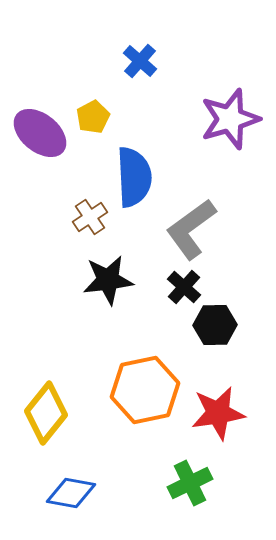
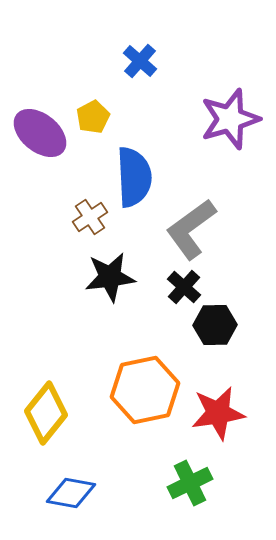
black star: moved 2 px right, 3 px up
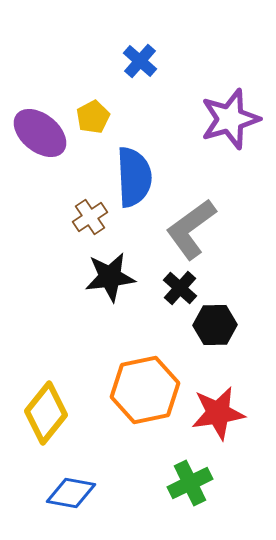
black cross: moved 4 px left, 1 px down
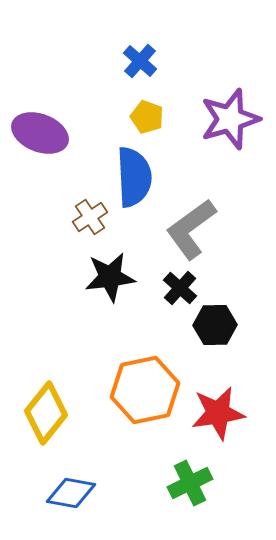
yellow pentagon: moved 54 px right; rotated 24 degrees counterclockwise
purple ellipse: rotated 18 degrees counterclockwise
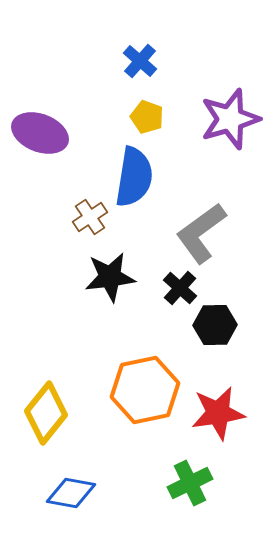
blue semicircle: rotated 12 degrees clockwise
gray L-shape: moved 10 px right, 4 px down
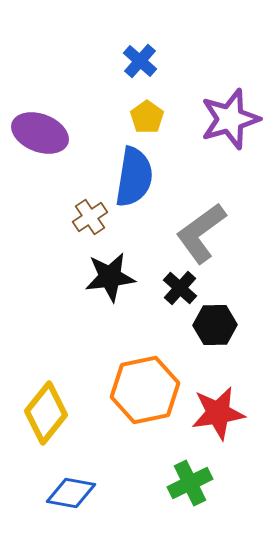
yellow pentagon: rotated 16 degrees clockwise
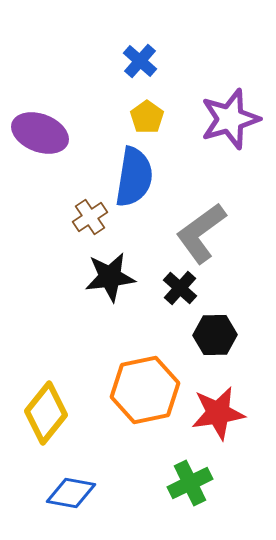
black hexagon: moved 10 px down
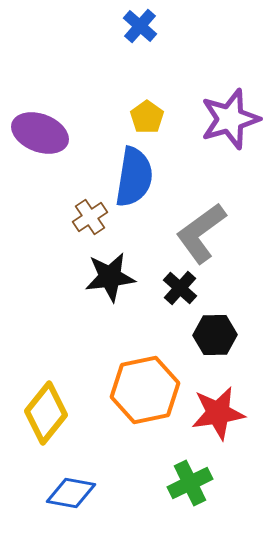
blue cross: moved 35 px up
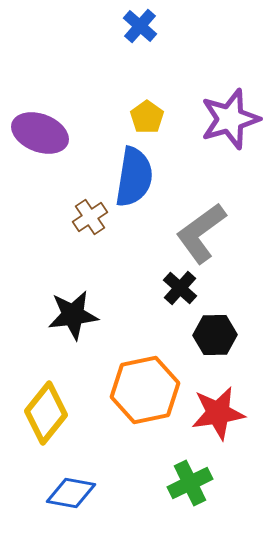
black star: moved 37 px left, 38 px down
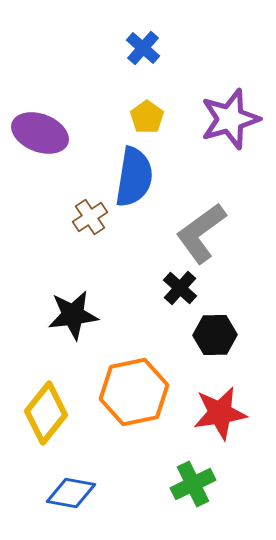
blue cross: moved 3 px right, 22 px down
orange hexagon: moved 11 px left, 2 px down
red star: moved 2 px right
green cross: moved 3 px right, 1 px down
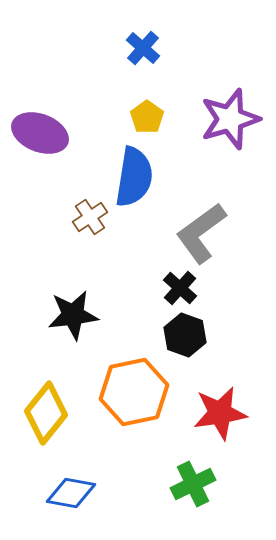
black hexagon: moved 30 px left; rotated 21 degrees clockwise
